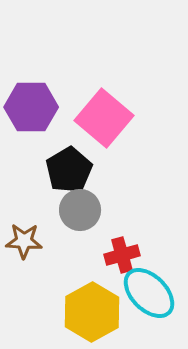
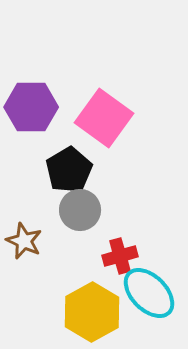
pink square: rotated 4 degrees counterclockwise
brown star: rotated 21 degrees clockwise
red cross: moved 2 px left, 1 px down
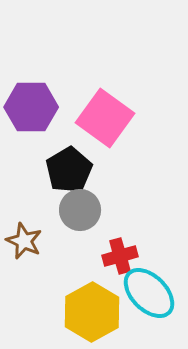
pink square: moved 1 px right
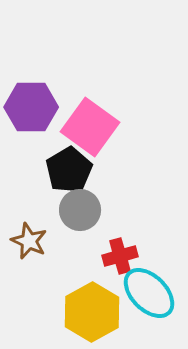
pink square: moved 15 px left, 9 px down
brown star: moved 5 px right
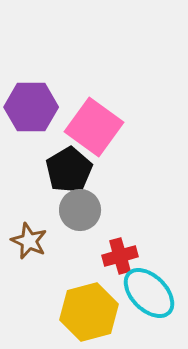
pink square: moved 4 px right
yellow hexagon: moved 3 px left; rotated 14 degrees clockwise
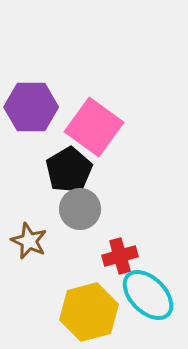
gray circle: moved 1 px up
cyan ellipse: moved 1 px left, 2 px down
